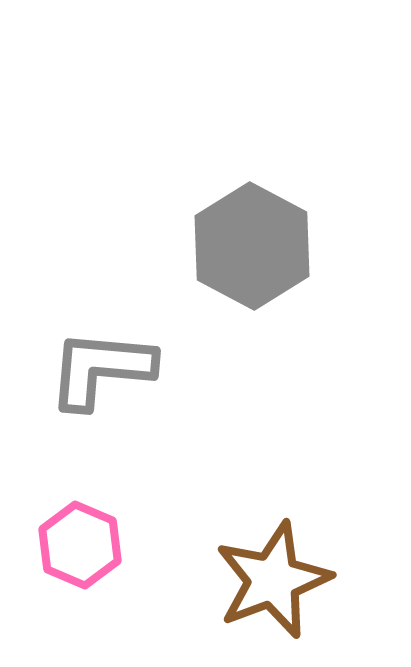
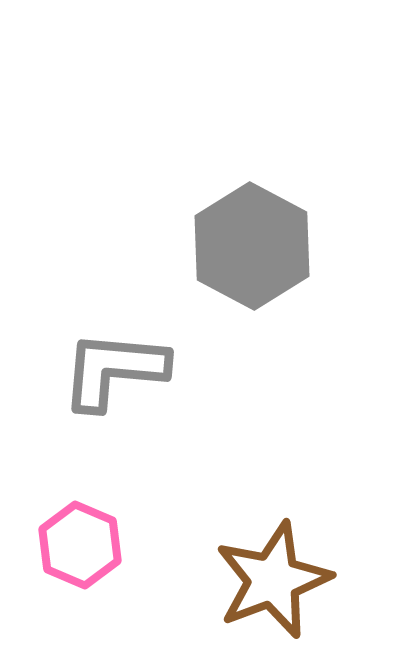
gray L-shape: moved 13 px right, 1 px down
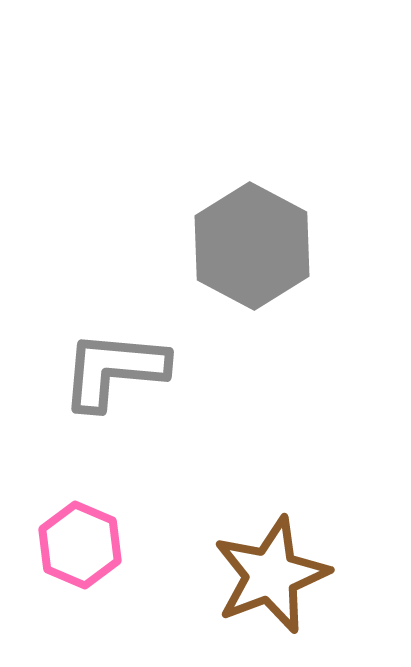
brown star: moved 2 px left, 5 px up
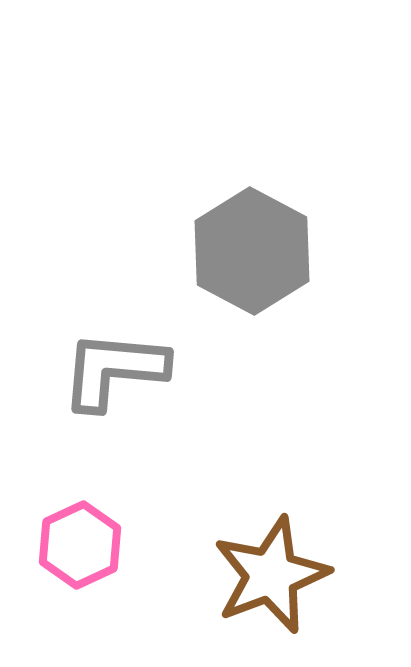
gray hexagon: moved 5 px down
pink hexagon: rotated 12 degrees clockwise
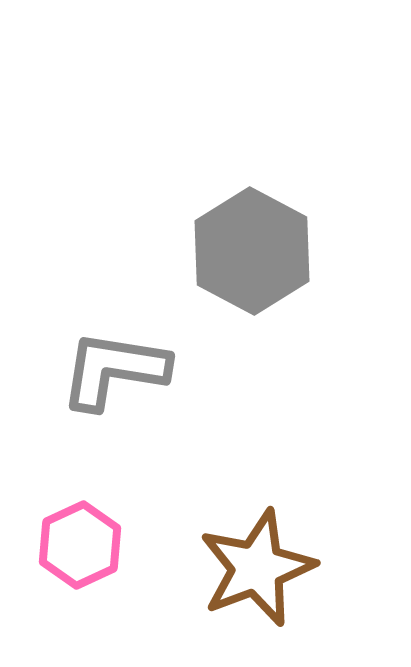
gray L-shape: rotated 4 degrees clockwise
brown star: moved 14 px left, 7 px up
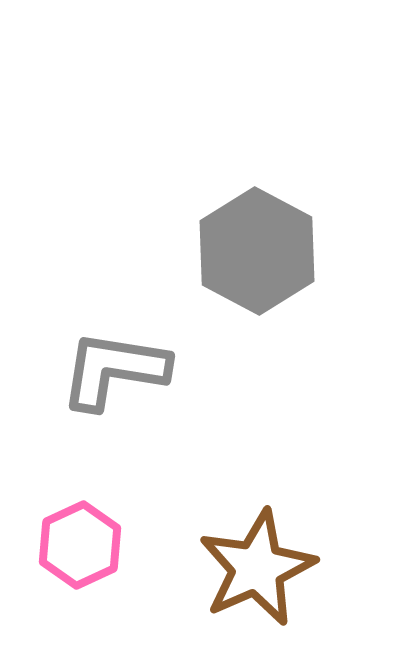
gray hexagon: moved 5 px right
brown star: rotated 3 degrees counterclockwise
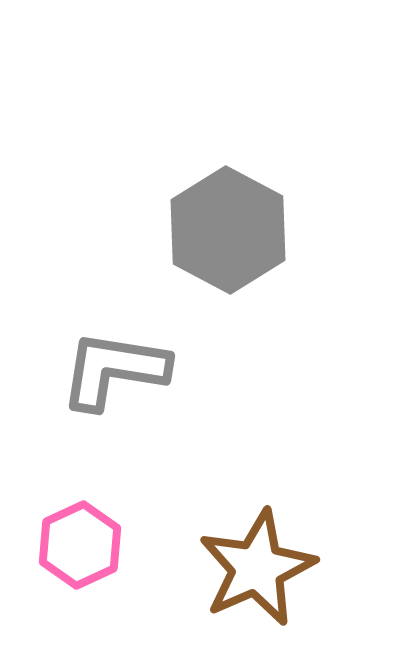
gray hexagon: moved 29 px left, 21 px up
